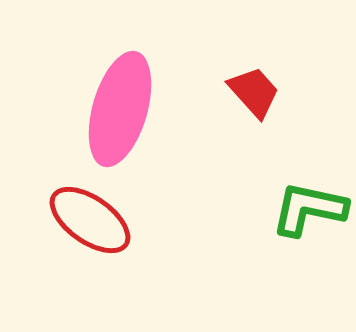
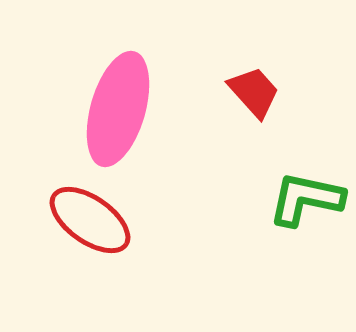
pink ellipse: moved 2 px left
green L-shape: moved 3 px left, 10 px up
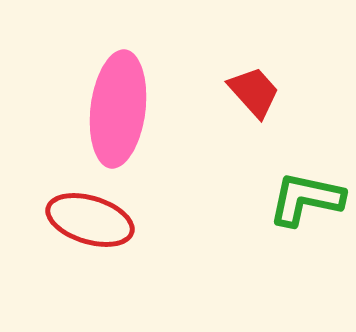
pink ellipse: rotated 9 degrees counterclockwise
red ellipse: rotated 18 degrees counterclockwise
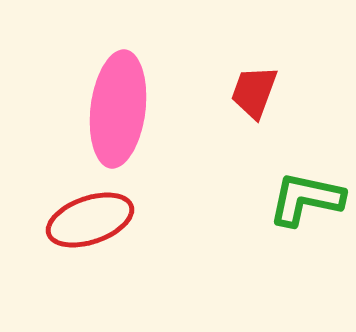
red trapezoid: rotated 118 degrees counterclockwise
red ellipse: rotated 36 degrees counterclockwise
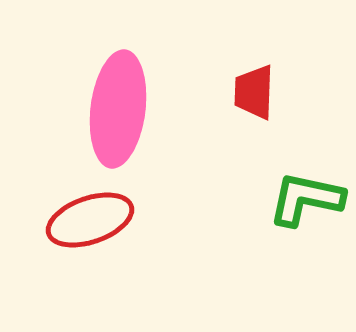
red trapezoid: rotated 18 degrees counterclockwise
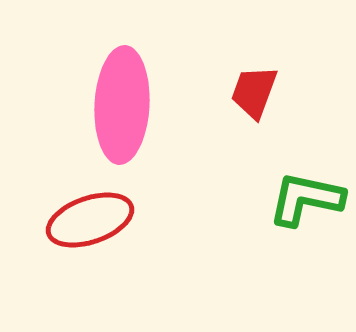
red trapezoid: rotated 18 degrees clockwise
pink ellipse: moved 4 px right, 4 px up; rotated 4 degrees counterclockwise
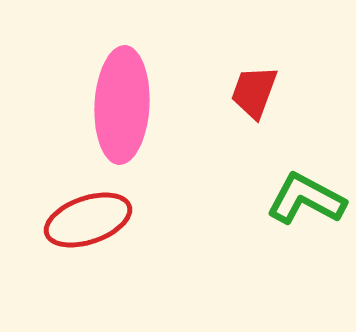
green L-shape: rotated 16 degrees clockwise
red ellipse: moved 2 px left
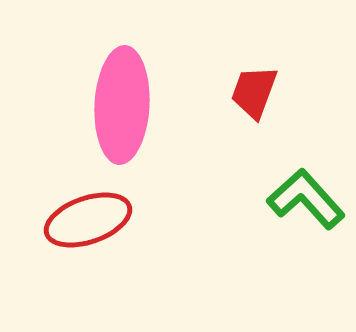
green L-shape: rotated 20 degrees clockwise
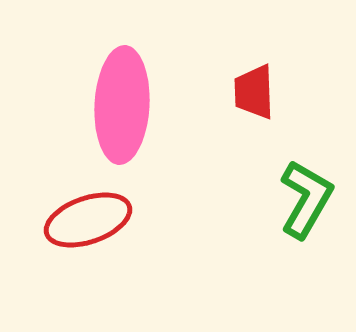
red trapezoid: rotated 22 degrees counterclockwise
green L-shape: rotated 72 degrees clockwise
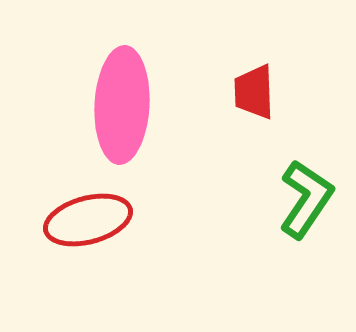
green L-shape: rotated 4 degrees clockwise
red ellipse: rotated 4 degrees clockwise
